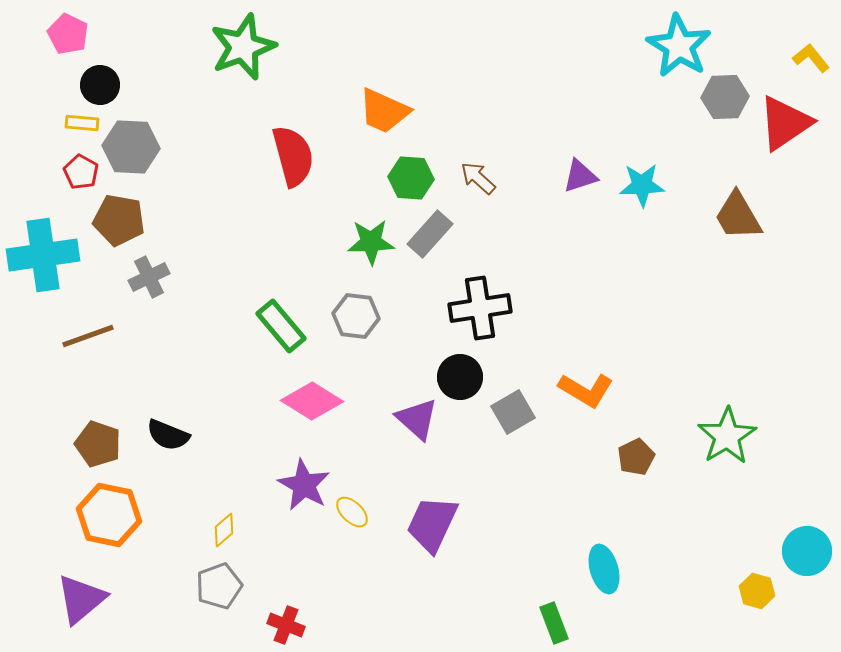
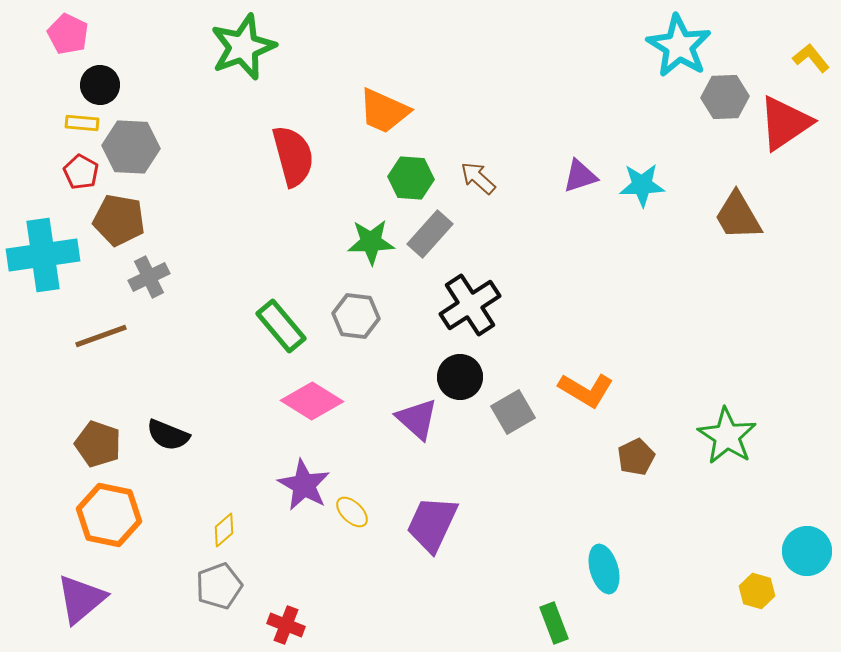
black cross at (480, 308): moved 10 px left, 3 px up; rotated 24 degrees counterclockwise
brown line at (88, 336): moved 13 px right
green star at (727, 436): rotated 8 degrees counterclockwise
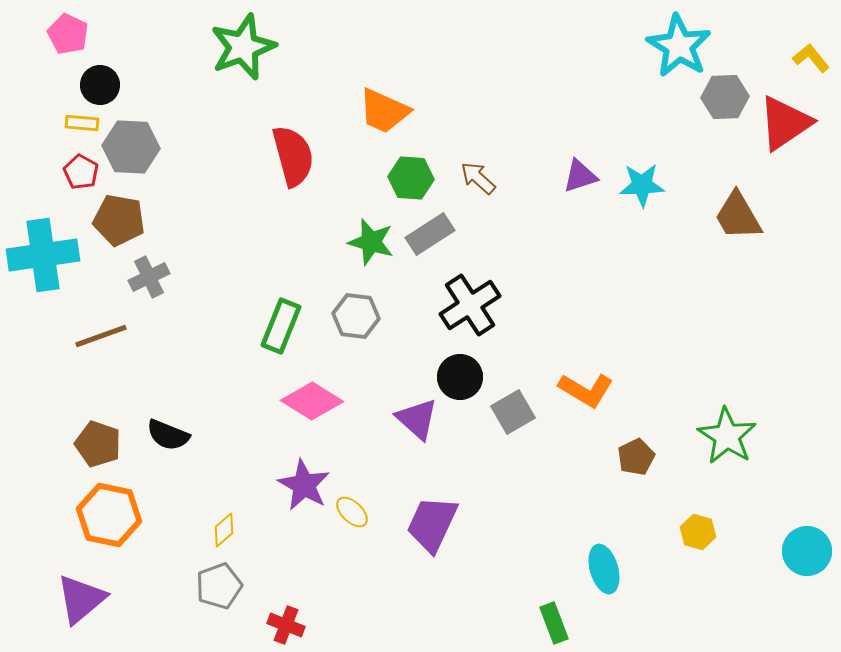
gray rectangle at (430, 234): rotated 15 degrees clockwise
green star at (371, 242): rotated 18 degrees clockwise
green rectangle at (281, 326): rotated 62 degrees clockwise
yellow hexagon at (757, 591): moved 59 px left, 59 px up
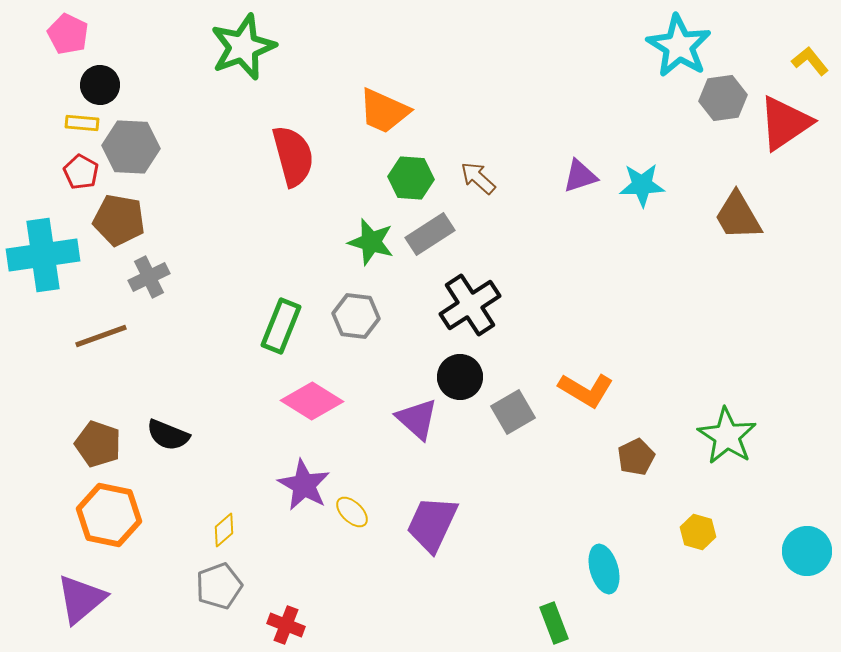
yellow L-shape at (811, 58): moved 1 px left, 3 px down
gray hexagon at (725, 97): moved 2 px left, 1 px down; rotated 6 degrees counterclockwise
